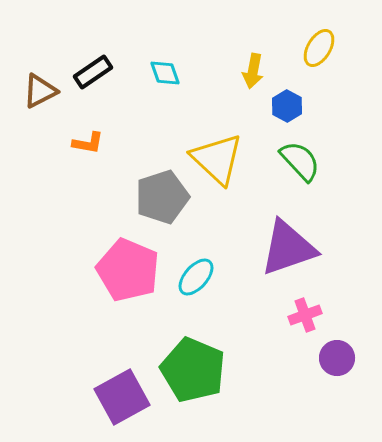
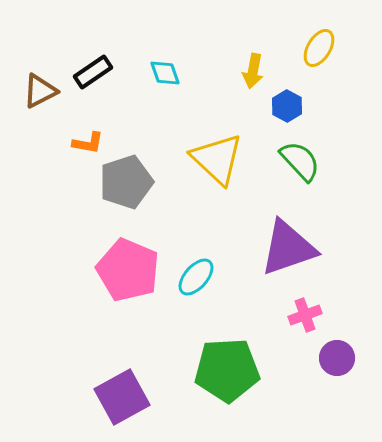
gray pentagon: moved 36 px left, 15 px up
green pentagon: moved 34 px right; rotated 26 degrees counterclockwise
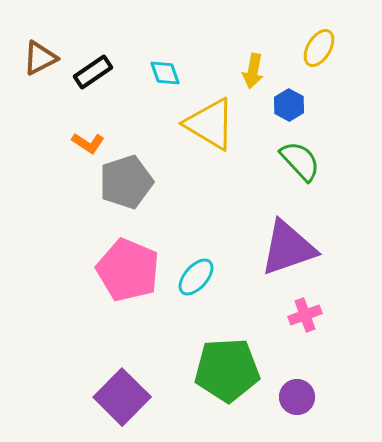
brown triangle: moved 33 px up
blue hexagon: moved 2 px right, 1 px up
orange L-shape: rotated 24 degrees clockwise
yellow triangle: moved 7 px left, 35 px up; rotated 12 degrees counterclockwise
purple circle: moved 40 px left, 39 px down
purple square: rotated 16 degrees counterclockwise
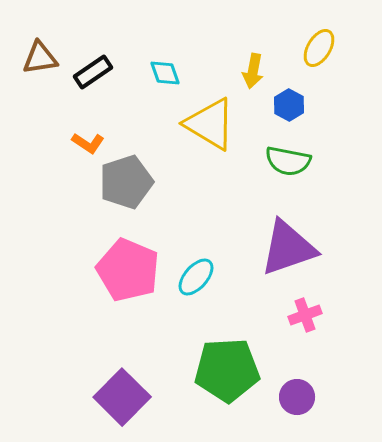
brown triangle: rotated 18 degrees clockwise
green semicircle: moved 12 px left; rotated 144 degrees clockwise
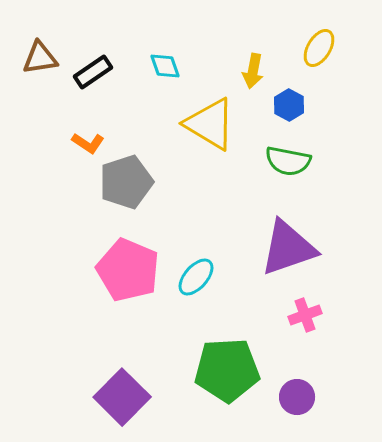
cyan diamond: moved 7 px up
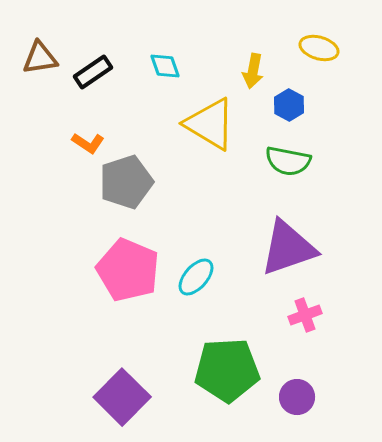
yellow ellipse: rotated 75 degrees clockwise
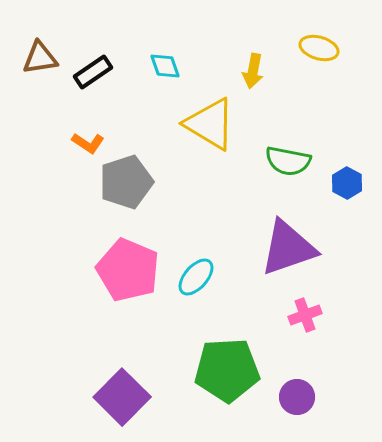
blue hexagon: moved 58 px right, 78 px down
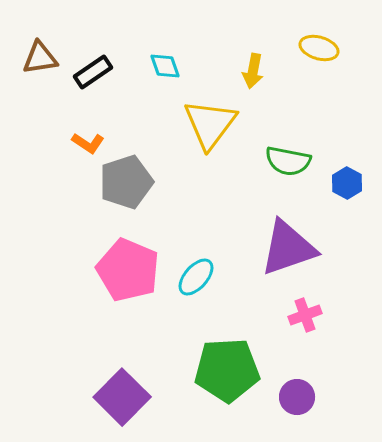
yellow triangle: rotated 36 degrees clockwise
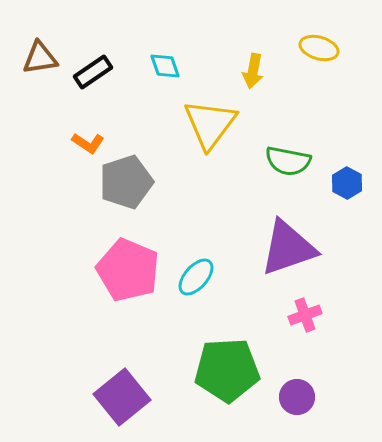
purple square: rotated 6 degrees clockwise
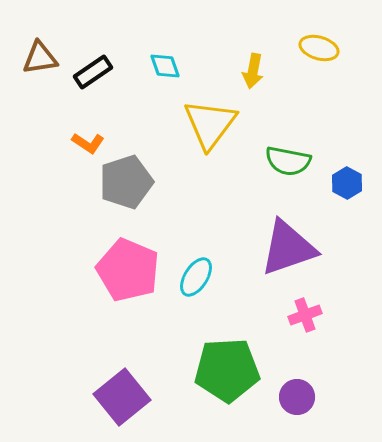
cyan ellipse: rotated 9 degrees counterclockwise
